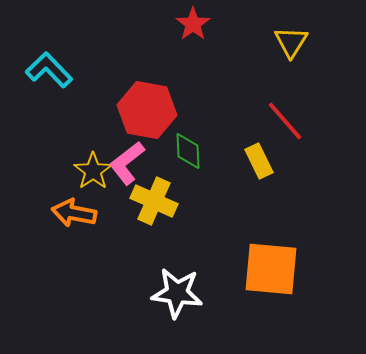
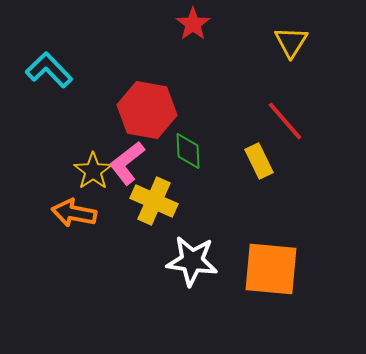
white star: moved 15 px right, 32 px up
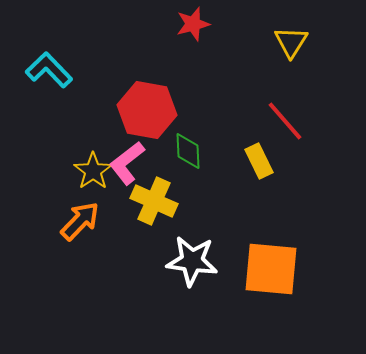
red star: rotated 20 degrees clockwise
orange arrow: moved 6 px right, 8 px down; rotated 123 degrees clockwise
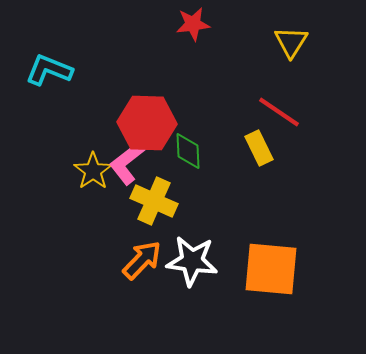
red star: rotated 8 degrees clockwise
cyan L-shape: rotated 24 degrees counterclockwise
red hexagon: moved 13 px down; rotated 8 degrees counterclockwise
red line: moved 6 px left, 9 px up; rotated 15 degrees counterclockwise
yellow rectangle: moved 13 px up
orange arrow: moved 62 px right, 39 px down
